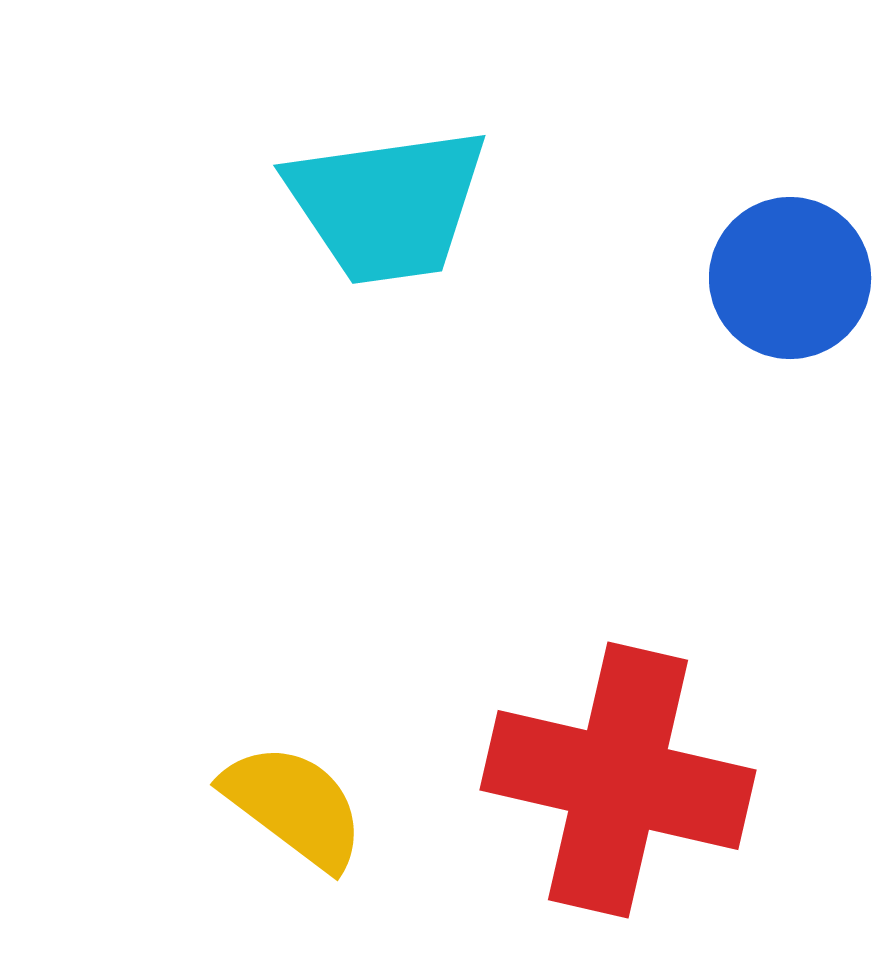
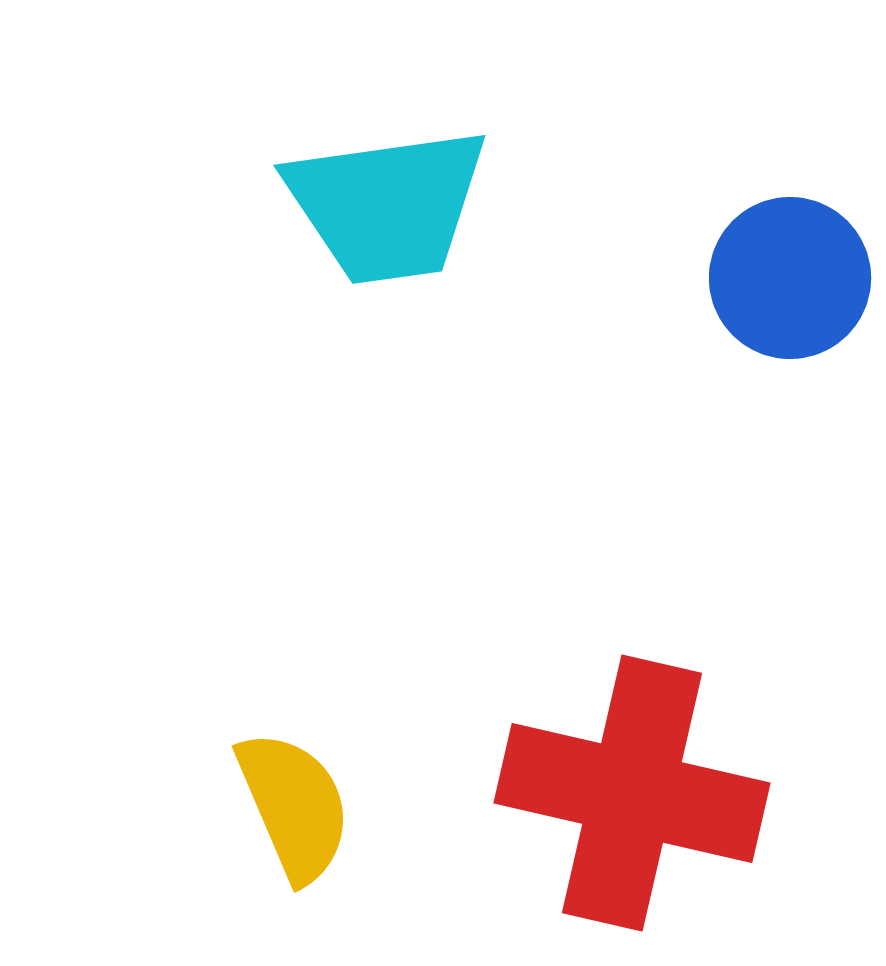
red cross: moved 14 px right, 13 px down
yellow semicircle: rotated 30 degrees clockwise
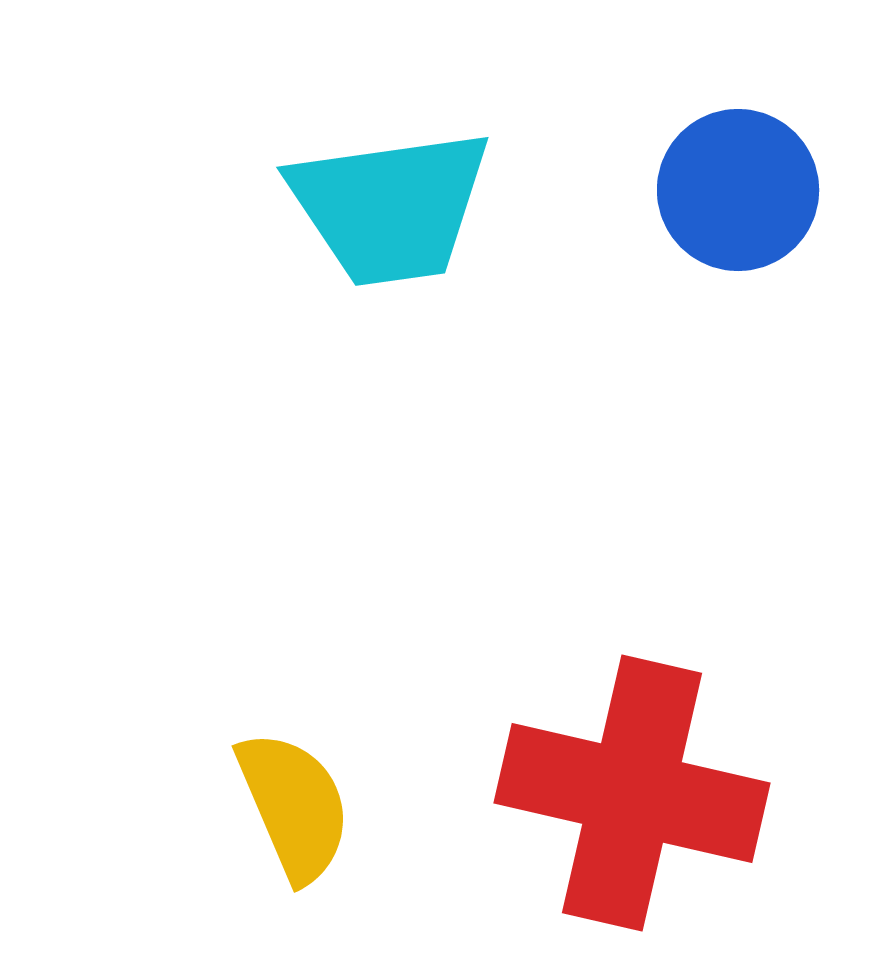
cyan trapezoid: moved 3 px right, 2 px down
blue circle: moved 52 px left, 88 px up
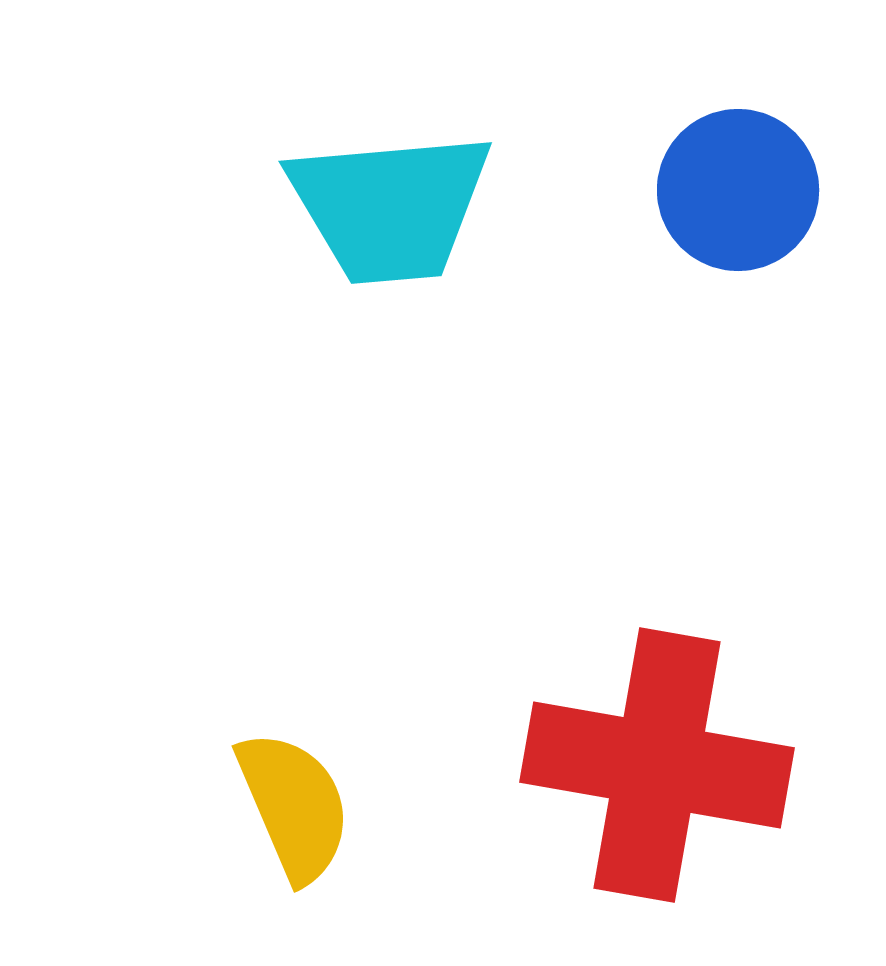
cyan trapezoid: rotated 3 degrees clockwise
red cross: moved 25 px right, 28 px up; rotated 3 degrees counterclockwise
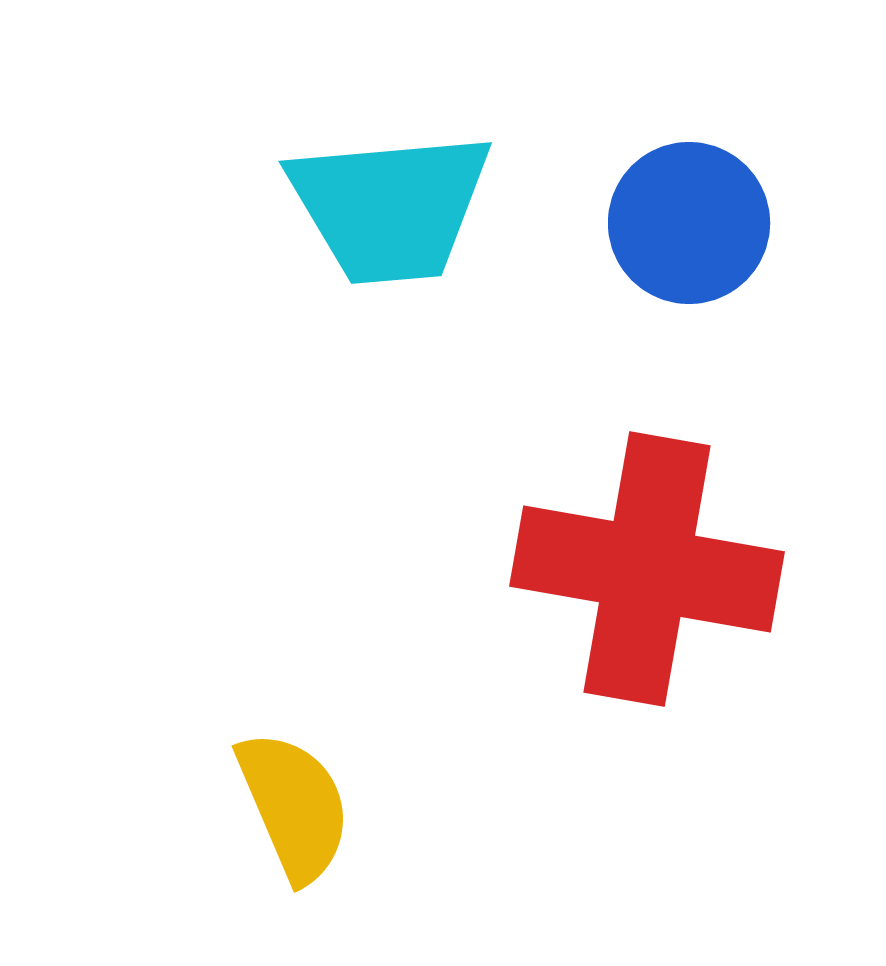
blue circle: moved 49 px left, 33 px down
red cross: moved 10 px left, 196 px up
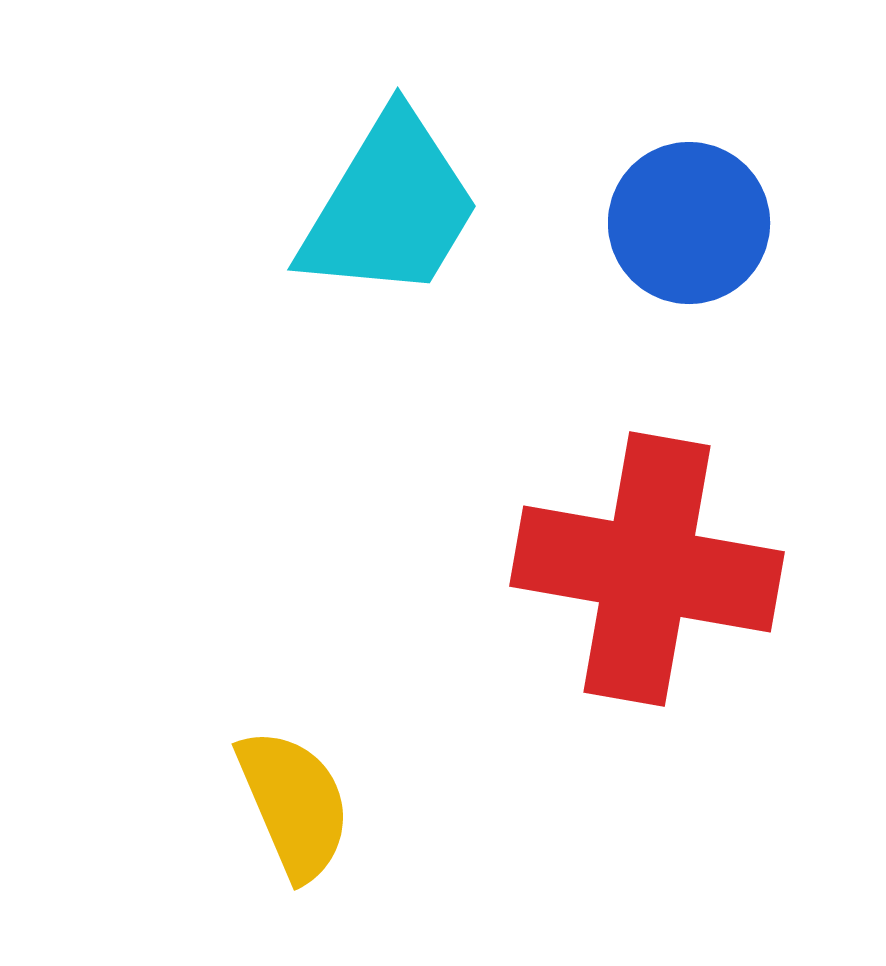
cyan trapezoid: rotated 54 degrees counterclockwise
yellow semicircle: moved 2 px up
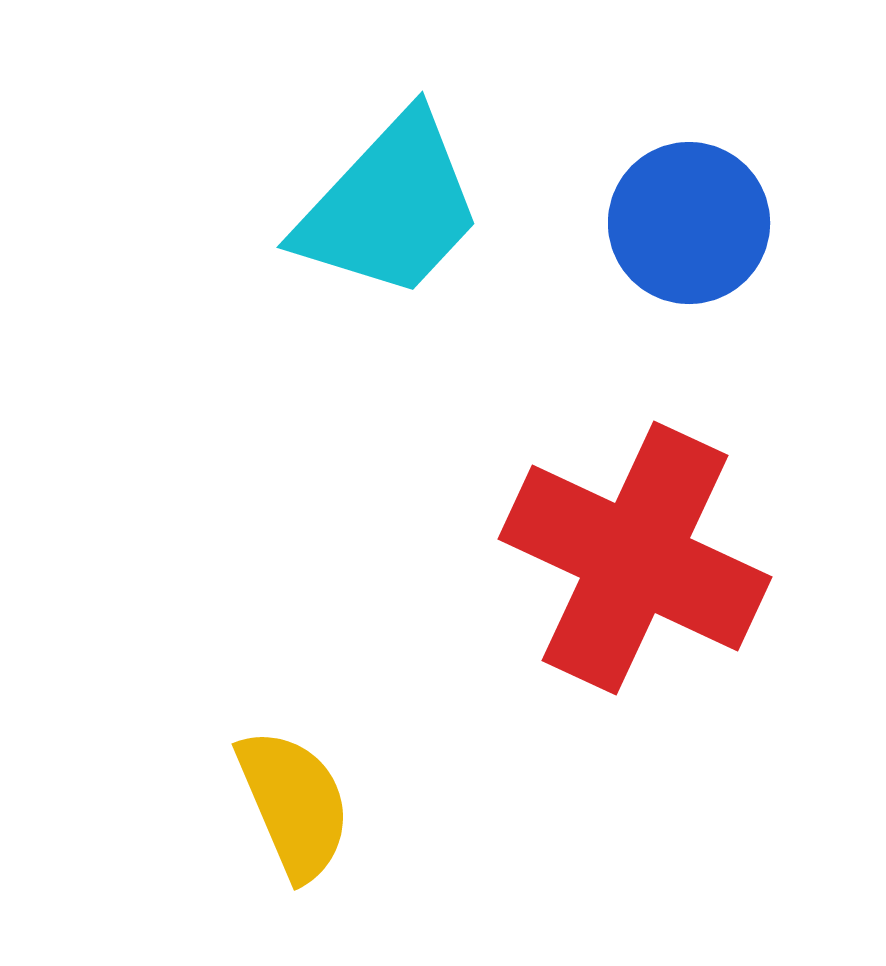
cyan trapezoid: rotated 12 degrees clockwise
red cross: moved 12 px left, 11 px up; rotated 15 degrees clockwise
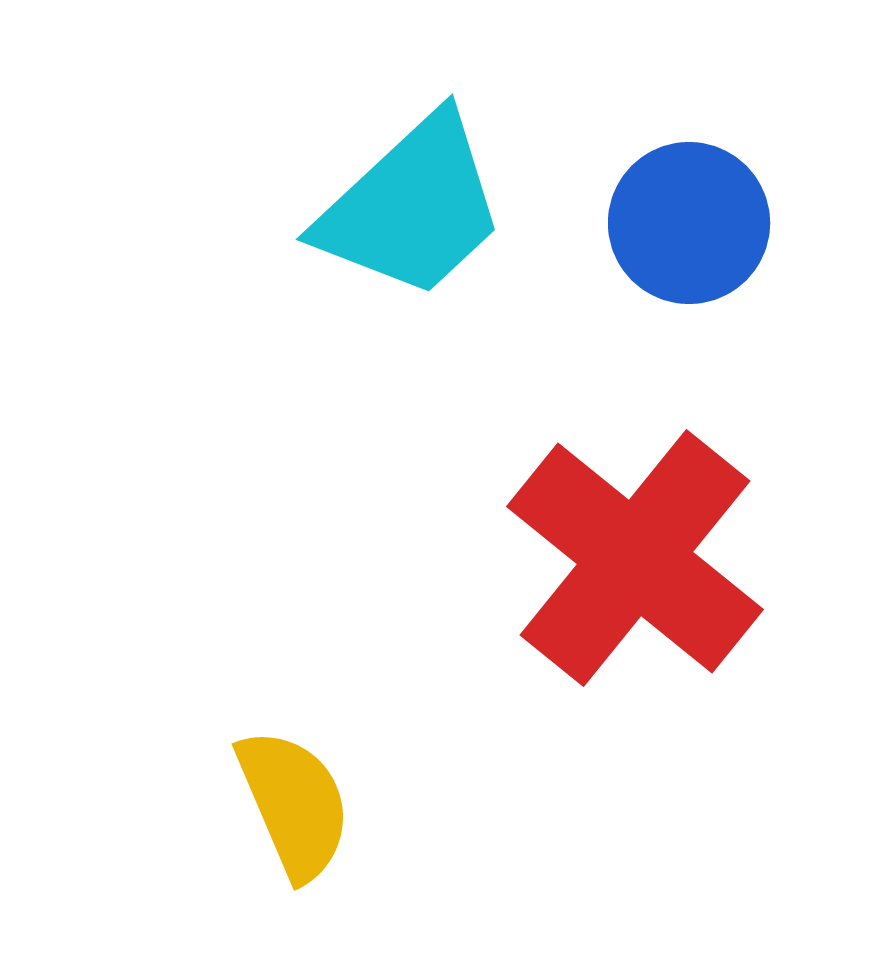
cyan trapezoid: moved 22 px right; rotated 4 degrees clockwise
red cross: rotated 14 degrees clockwise
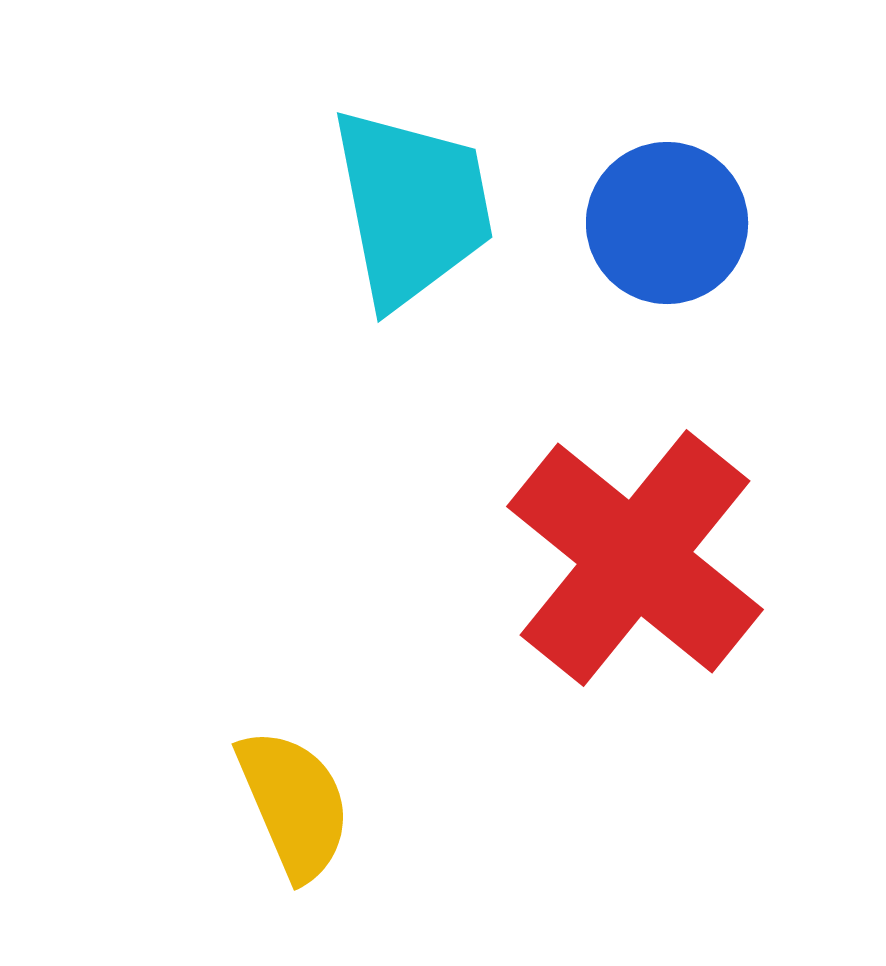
cyan trapezoid: rotated 58 degrees counterclockwise
blue circle: moved 22 px left
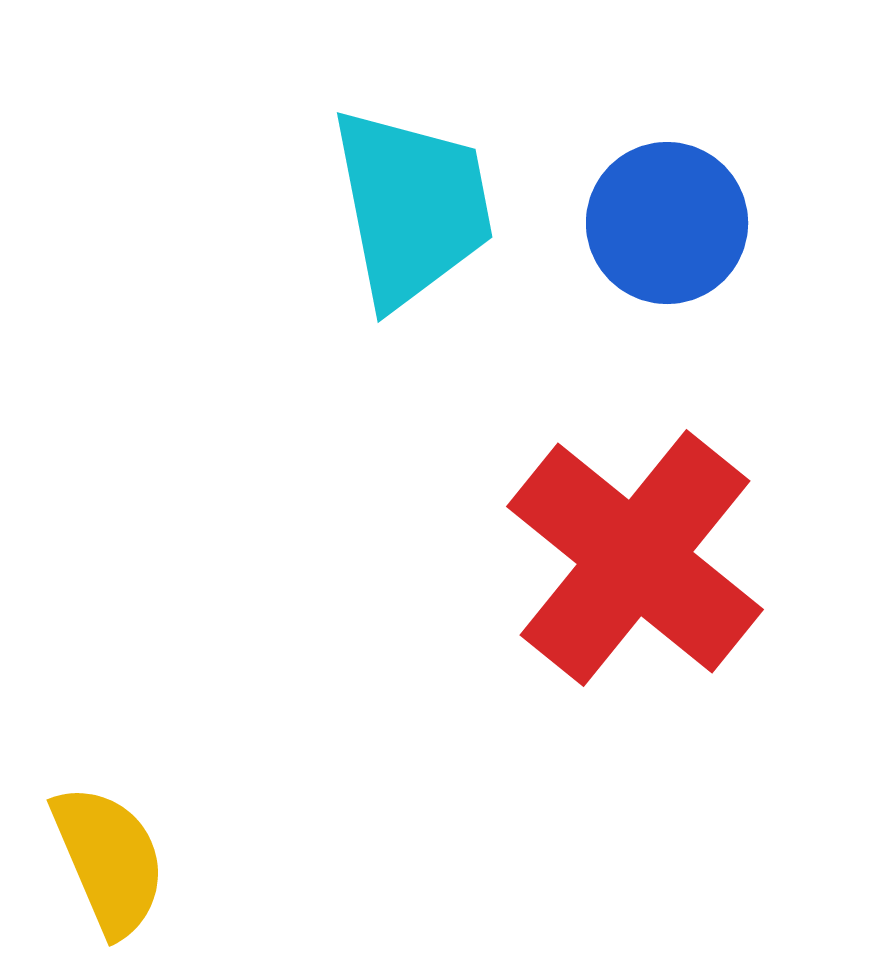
yellow semicircle: moved 185 px left, 56 px down
